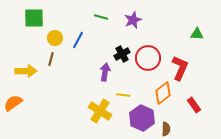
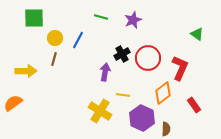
green triangle: rotated 32 degrees clockwise
brown line: moved 3 px right
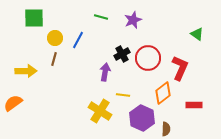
red rectangle: rotated 56 degrees counterclockwise
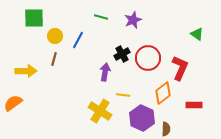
yellow circle: moved 2 px up
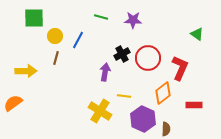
purple star: rotated 24 degrees clockwise
brown line: moved 2 px right, 1 px up
yellow line: moved 1 px right, 1 px down
purple hexagon: moved 1 px right, 1 px down
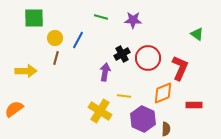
yellow circle: moved 2 px down
orange diamond: rotated 15 degrees clockwise
orange semicircle: moved 1 px right, 6 px down
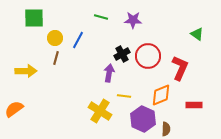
red circle: moved 2 px up
purple arrow: moved 4 px right, 1 px down
orange diamond: moved 2 px left, 2 px down
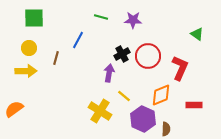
yellow circle: moved 26 px left, 10 px down
yellow line: rotated 32 degrees clockwise
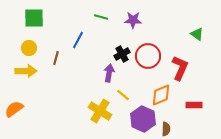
yellow line: moved 1 px left, 1 px up
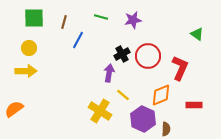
purple star: rotated 12 degrees counterclockwise
brown line: moved 8 px right, 36 px up
